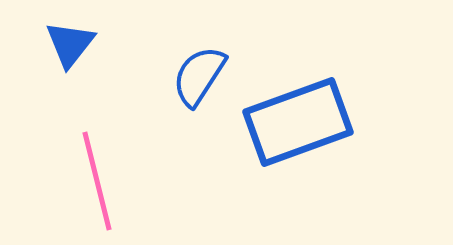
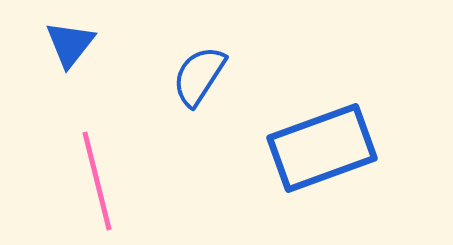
blue rectangle: moved 24 px right, 26 px down
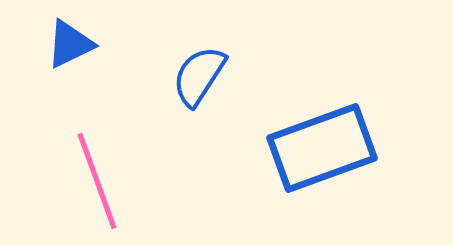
blue triangle: rotated 26 degrees clockwise
pink line: rotated 6 degrees counterclockwise
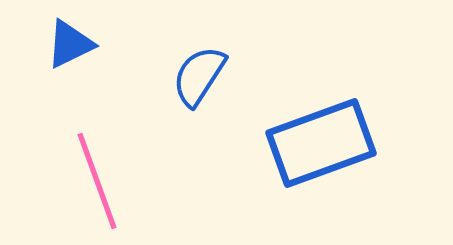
blue rectangle: moved 1 px left, 5 px up
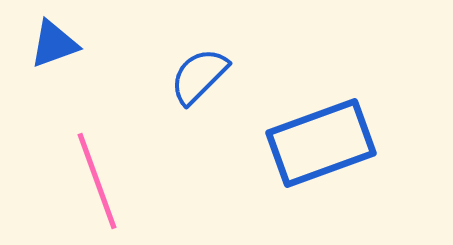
blue triangle: moved 16 px left; rotated 6 degrees clockwise
blue semicircle: rotated 12 degrees clockwise
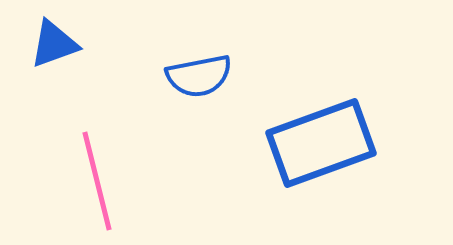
blue semicircle: rotated 146 degrees counterclockwise
pink line: rotated 6 degrees clockwise
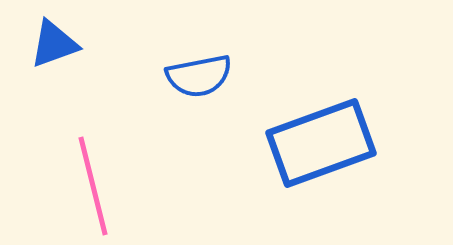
pink line: moved 4 px left, 5 px down
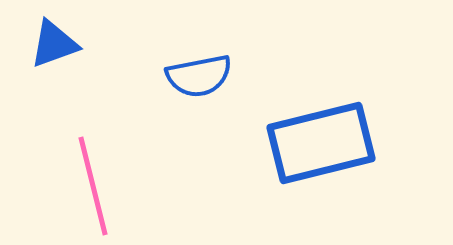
blue rectangle: rotated 6 degrees clockwise
